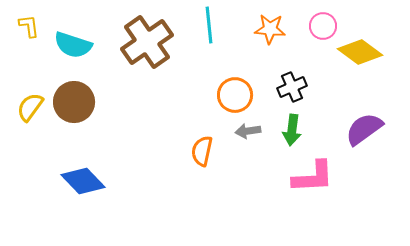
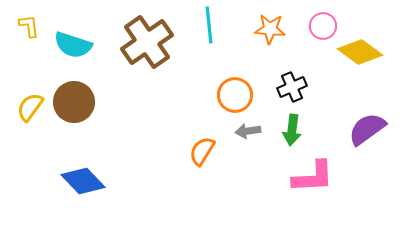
purple semicircle: moved 3 px right
orange semicircle: rotated 20 degrees clockwise
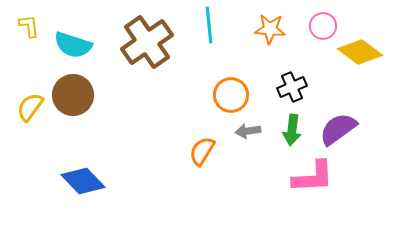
orange circle: moved 4 px left
brown circle: moved 1 px left, 7 px up
purple semicircle: moved 29 px left
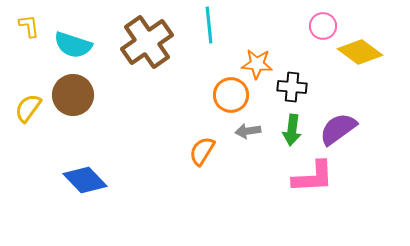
orange star: moved 13 px left, 35 px down
black cross: rotated 28 degrees clockwise
yellow semicircle: moved 2 px left, 1 px down
blue diamond: moved 2 px right, 1 px up
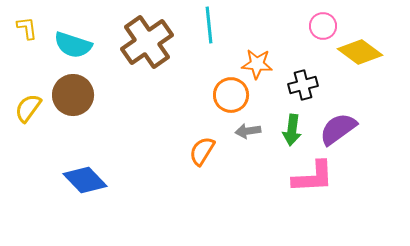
yellow L-shape: moved 2 px left, 2 px down
black cross: moved 11 px right, 2 px up; rotated 20 degrees counterclockwise
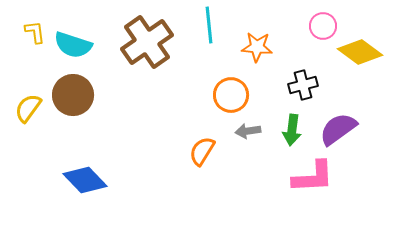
yellow L-shape: moved 8 px right, 4 px down
orange star: moved 17 px up
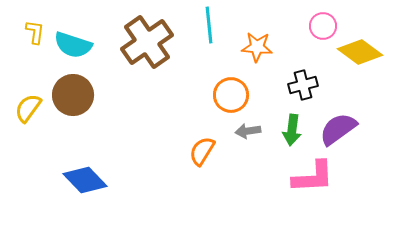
yellow L-shape: rotated 15 degrees clockwise
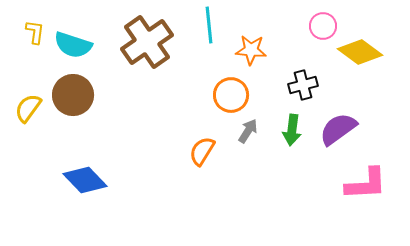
orange star: moved 6 px left, 3 px down
gray arrow: rotated 130 degrees clockwise
pink L-shape: moved 53 px right, 7 px down
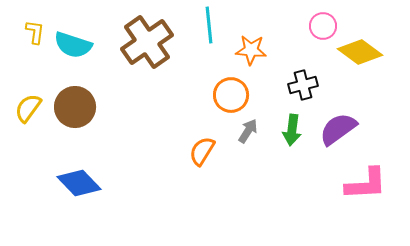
brown circle: moved 2 px right, 12 px down
blue diamond: moved 6 px left, 3 px down
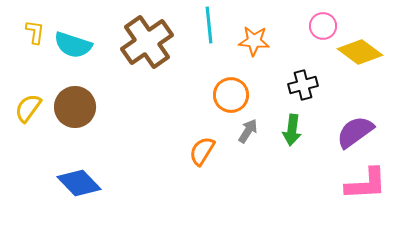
orange star: moved 3 px right, 9 px up
purple semicircle: moved 17 px right, 3 px down
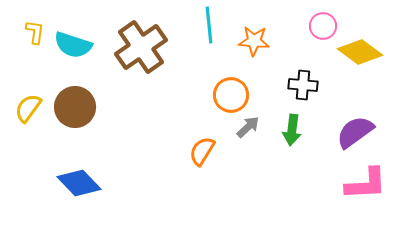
brown cross: moved 6 px left, 5 px down
black cross: rotated 20 degrees clockwise
gray arrow: moved 4 px up; rotated 15 degrees clockwise
